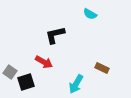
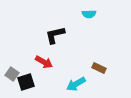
cyan semicircle: moved 1 px left; rotated 32 degrees counterclockwise
brown rectangle: moved 3 px left
gray square: moved 2 px right, 2 px down
cyan arrow: rotated 30 degrees clockwise
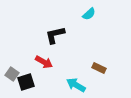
cyan semicircle: rotated 40 degrees counterclockwise
cyan arrow: moved 1 px down; rotated 60 degrees clockwise
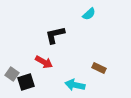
cyan arrow: moved 1 px left; rotated 18 degrees counterclockwise
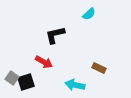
gray square: moved 4 px down
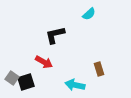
brown rectangle: moved 1 px down; rotated 48 degrees clockwise
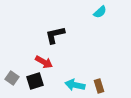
cyan semicircle: moved 11 px right, 2 px up
brown rectangle: moved 17 px down
black square: moved 9 px right, 1 px up
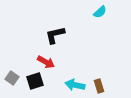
red arrow: moved 2 px right
